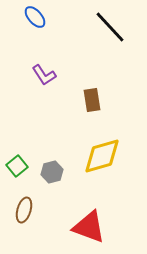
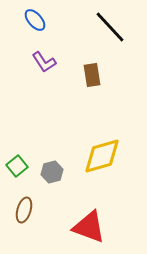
blue ellipse: moved 3 px down
purple L-shape: moved 13 px up
brown rectangle: moved 25 px up
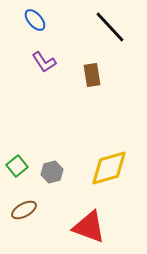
yellow diamond: moved 7 px right, 12 px down
brown ellipse: rotated 45 degrees clockwise
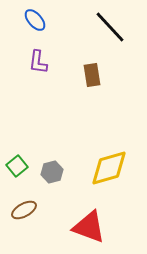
purple L-shape: moved 6 px left; rotated 40 degrees clockwise
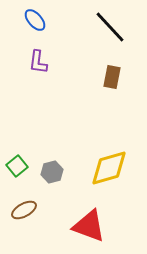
brown rectangle: moved 20 px right, 2 px down; rotated 20 degrees clockwise
red triangle: moved 1 px up
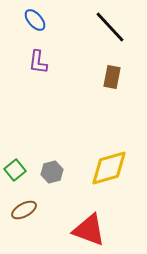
green square: moved 2 px left, 4 px down
red triangle: moved 4 px down
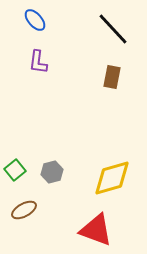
black line: moved 3 px right, 2 px down
yellow diamond: moved 3 px right, 10 px down
red triangle: moved 7 px right
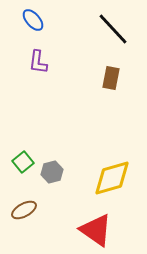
blue ellipse: moved 2 px left
brown rectangle: moved 1 px left, 1 px down
green square: moved 8 px right, 8 px up
red triangle: rotated 15 degrees clockwise
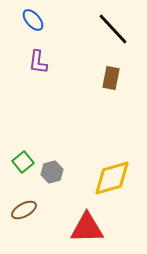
red triangle: moved 9 px left, 2 px up; rotated 36 degrees counterclockwise
